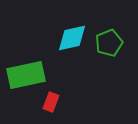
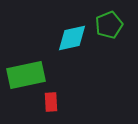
green pentagon: moved 18 px up
red rectangle: rotated 24 degrees counterclockwise
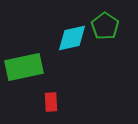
green pentagon: moved 4 px left, 1 px down; rotated 16 degrees counterclockwise
green rectangle: moved 2 px left, 8 px up
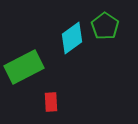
cyan diamond: rotated 24 degrees counterclockwise
green rectangle: rotated 15 degrees counterclockwise
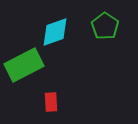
cyan diamond: moved 17 px left, 6 px up; rotated 16 degrees clockwise
green rectangle: moved 2 px up
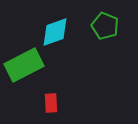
green pentagon: rotated 12 degrees counterclockwise
red rectangle: moved 1 px down
